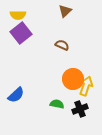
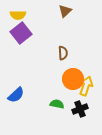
brown semicircle: moved 1 px right, 8 px down; rotated 64 degrees clockwise
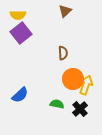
yellow arrow: moved 1 px up
blue semicircle: moved 4 px right
black cross: rotated 21 degrees counterclockwise
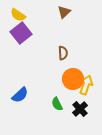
brown triangle: moved 1 px left, 1 px down
yellow semicircle: rotated 35 degrees clockwise
green semicircle: rotated 128 degrees counterclockwise
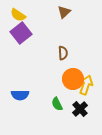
blue semicircle: rotated 42 degrees clockwise
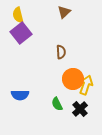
yellow semicircle: rotated 42 degrees clockwise
brown semicircle: moved 2 px left, 1 px up
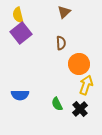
brown semicircle: moved 9 px up
orange circle: moved 6 px right, 15 px up
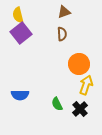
brown triangle: rotated 24 degrees clockwise
brown semicircle: moved 1 px right, 9 px up
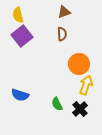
purple square: moved 1 px right, 3 px down
blue semicircle: rotated 18 degrees clockwise
